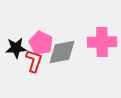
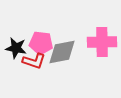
pink pentagon: rotated 20 degrees counterclockwise
black star: rotated 15 degrees clockwise
red L-shape: rotated 90 degrees clockwise
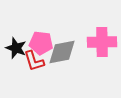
black star: rotated 10 degrees clockwise
red L-shape: rotated 55 degrees clockwise
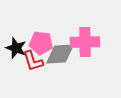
pink cross: moved 17 px left
gray diamond: moved 2 px left, 2 px down; rotated 8 degrees clockwise
red L-shape: moved 1 px left
